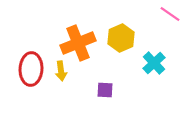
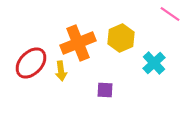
red ellipse: moved 6 px up; rotated 40 degrees clockwise
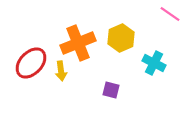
cyan cross: rotated 20 degrees counterclockwise
purple square: moved 6 px right; rotated 12 degrees clockwise
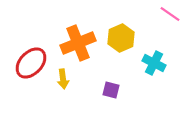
yellow arrow: moved 2 px right, 8 px down
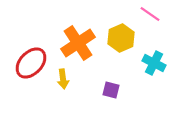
pink line: moved 20 px left
orange cross: rotated 12 degrees counterclockwise
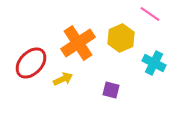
yellow arrow: rotated 108 degrees counterclockwise
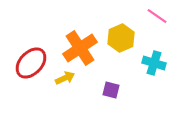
pink line: moved 7 px right, 2 px down
orange cross: moved 2 px right, 5 px down
cyan cross: rotated 10 degrees counterclockwise
yellow arrow: moved 2 px right, 1 px up
